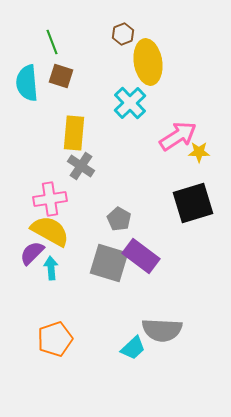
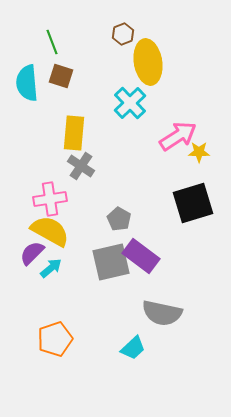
gray square: moved 2 px right, 1 px up; rotated 30 degrees counterclockwise
cyan arrow: rotated 55 degrees clockwise
gray semicircle: moved 17 px up; rotated 9 degrees clockwise
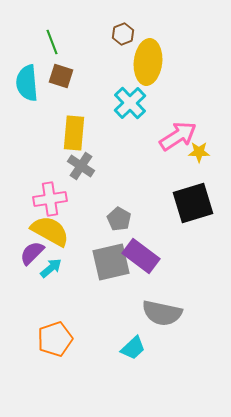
yellow ellipse: rotated 15 degrees clockwise
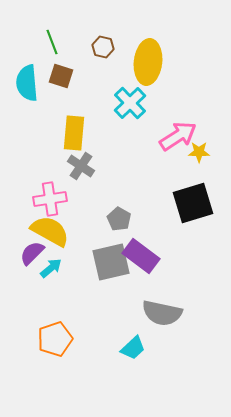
brown hexagon: moved 20 px left, 13 px down; rotated 25 degrees counterclockwise
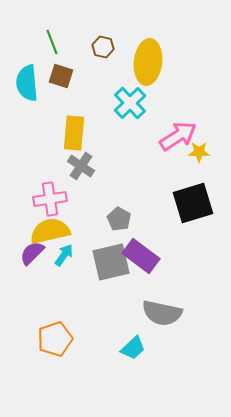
yellow semicircle: rotated 42 degrees counterclockwise
cyan arrow: moved 13 px right, 13 px up; rotated 15 degrees counterclockwise
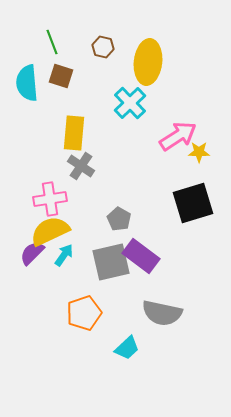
yellow semicircle: rotated 12 degrees counterclockwise
orange pentagon: moved 29 px right, 26 px up
cyan trapezoid: moved 6 px left
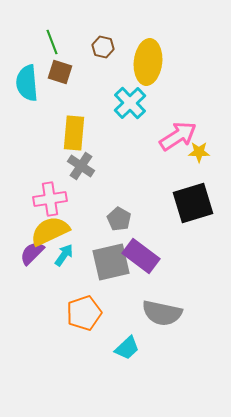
brown square: moved 1 px left, 4 px up
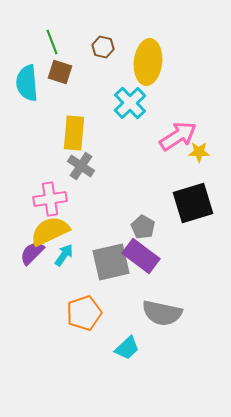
gray pentagon: moved 24 px right, 8 px down
